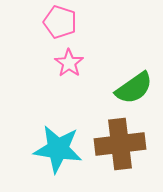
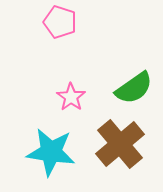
pink star: moved 2 px right, 34 px down
brown cross: rotated 33 degrees counterclockwise
cyan star: moved 7 px left, 3 px down
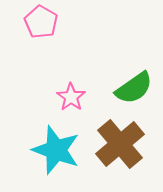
pink pentagon: moved 19 px left; rotated 12 degrees clockwise
cyan star: moved 5 px right, 2 px up; rotated 12 degrees clockwise
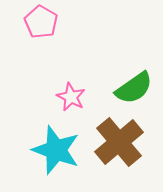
pink star: rotated 8 degrees counterclockwise
brown cross: moved 1 px left, 2 px up
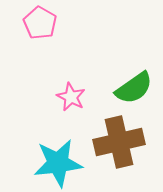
pink pentagon: moved 1 px left, 1 px down
brown cross: rotated 27 degrees clockwise
cyan star: moved 2 px right, 13 px down; rotated 27 degrees counterclockwise
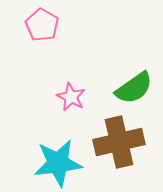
pink pentagon: moved 2 px right, 2 px down
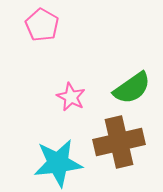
green semicircle: moved 2 px left
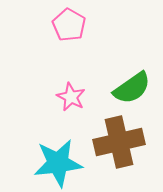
pink pentagon: moved 27 px right
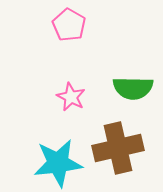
green semicircle: moved 1 px right; rotated 36 degrees clockwise
brown cross: moved 1 px left, 6 px down
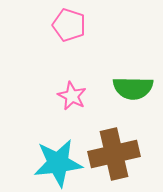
pink pentagon: rotated 12 degrees counterclockwise
pink star: moved 1 px right, 1 px up
brown cross: moved 4 px left, 6 px down
